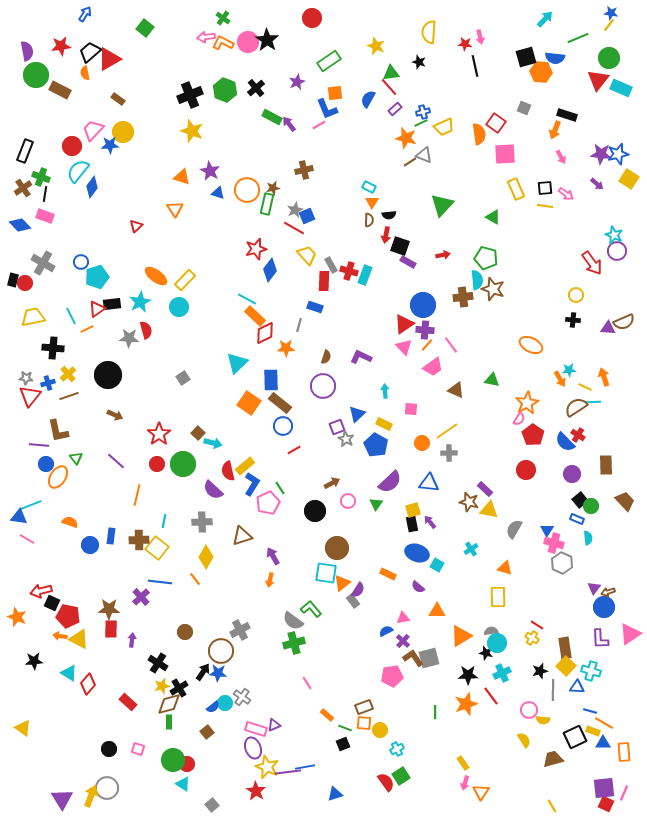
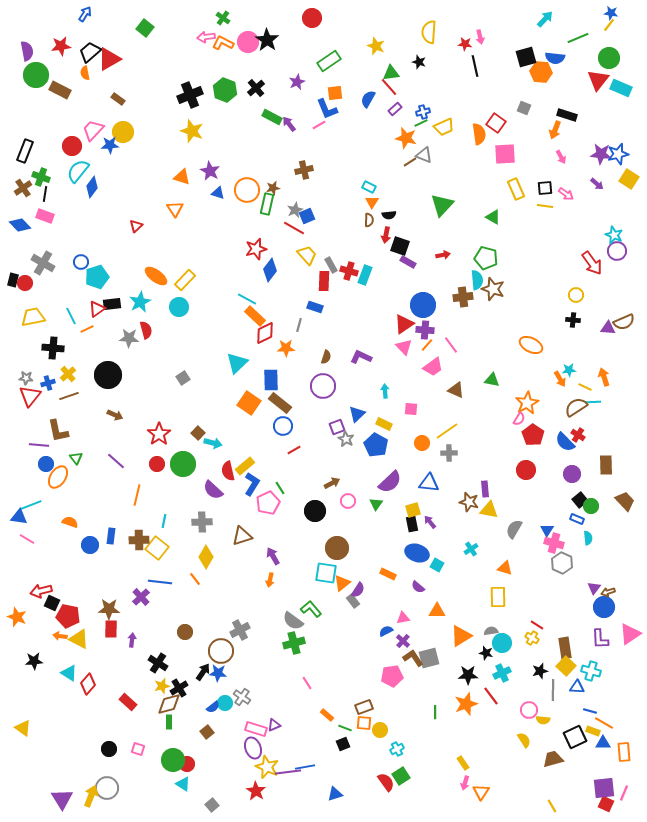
purple rectangle at (485, 489): rotated 42 degrees clockwise
cyan circle at (497, 643): moved 5 px right
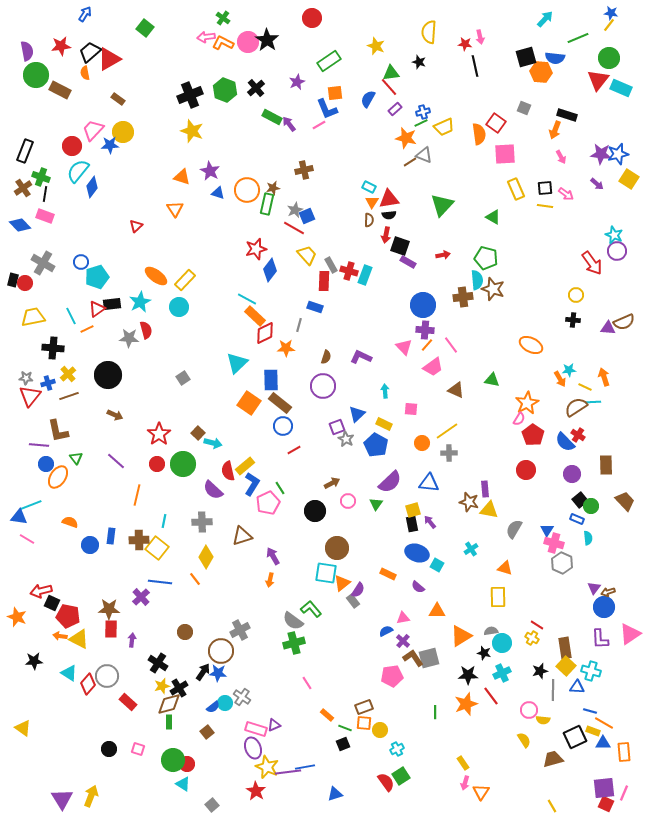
red triangle at (404, 324): moved 15 px left, 125 px up; rotated 25 degrees clockwise
black star at (486, 653): moved 2 px left
gray circle at (107, 788): moved 112 px up
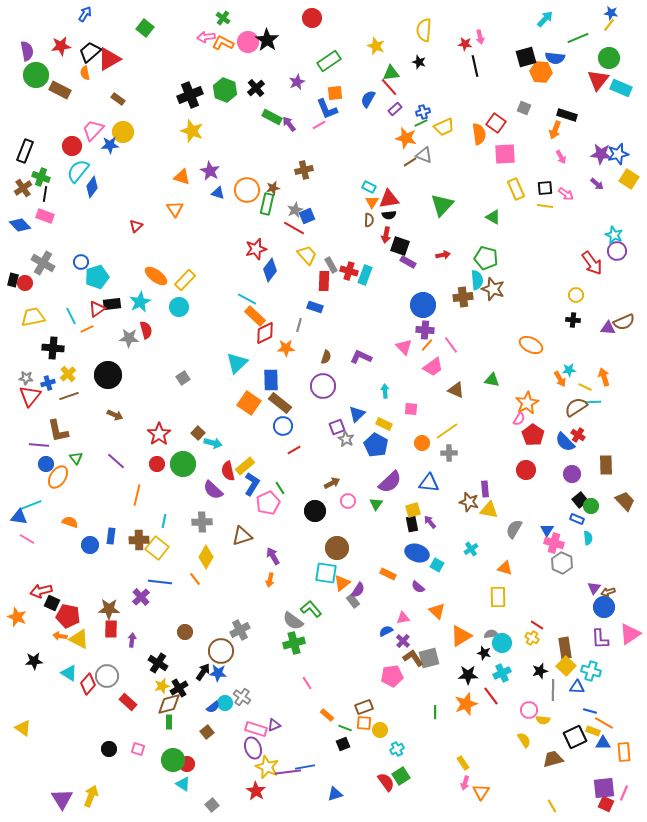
yellow semicircle at (429, 32): moved 5 px left, 2 px up
orange triangle at (437, 611): rotated 42 degrees clockwise
gray semicircle at (491, 631): moved 3 px down
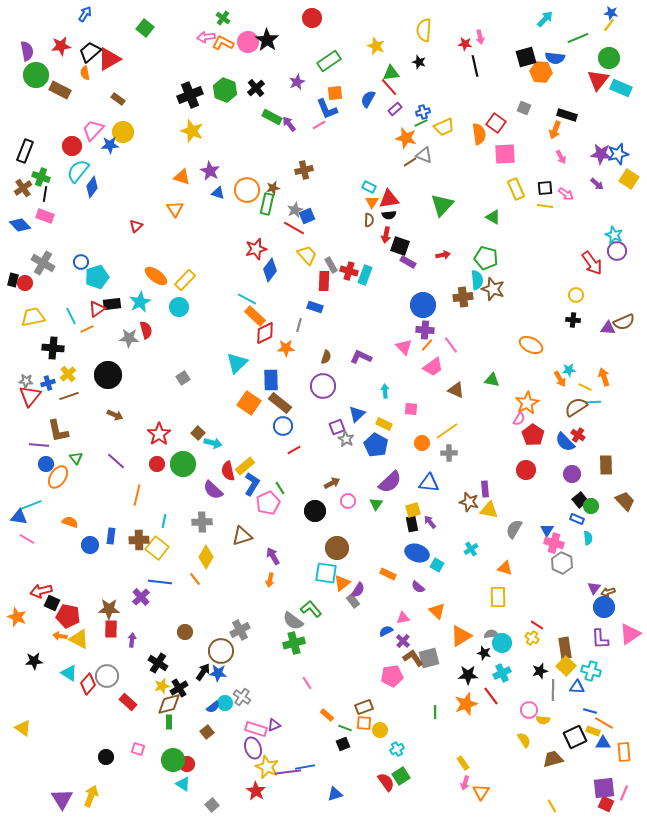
gray star at (26, 378): moved 3 px down
black circle at (109, 749): moved 3 px left, 8 px down
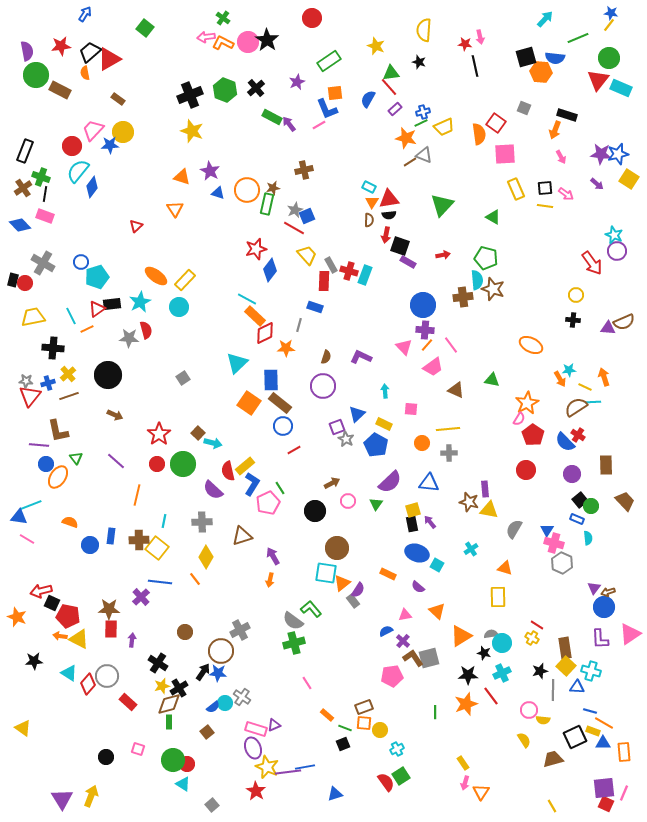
yellow line at (447, 431): moved 1 px right, 2 px up; rotated 30 degrees clockwise
pink triangle at (403, 618): moved 2 px right, 3 px up
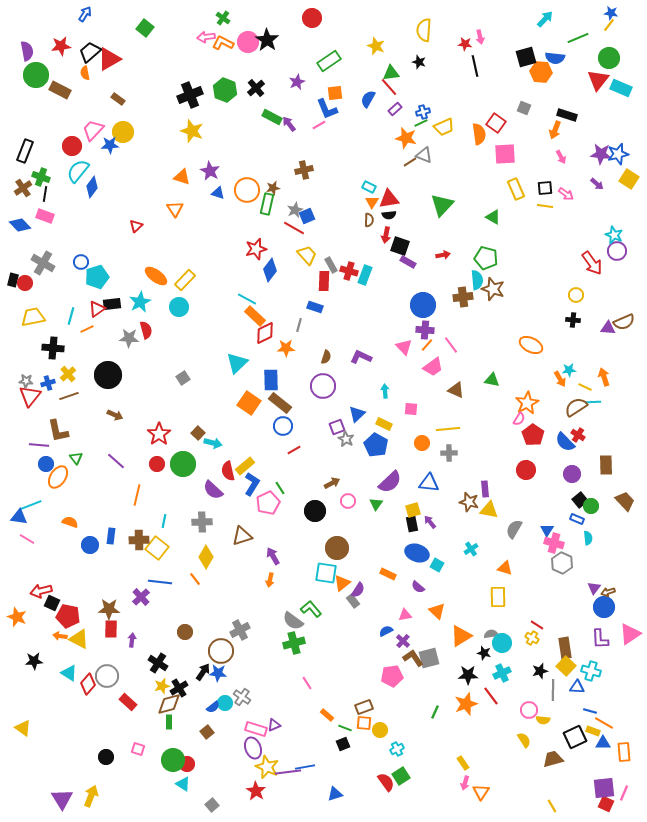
cyan line at (71, 316): rotated 42 degrees clockwise
green line at (435, 712): rotated 24 degrees clockwise
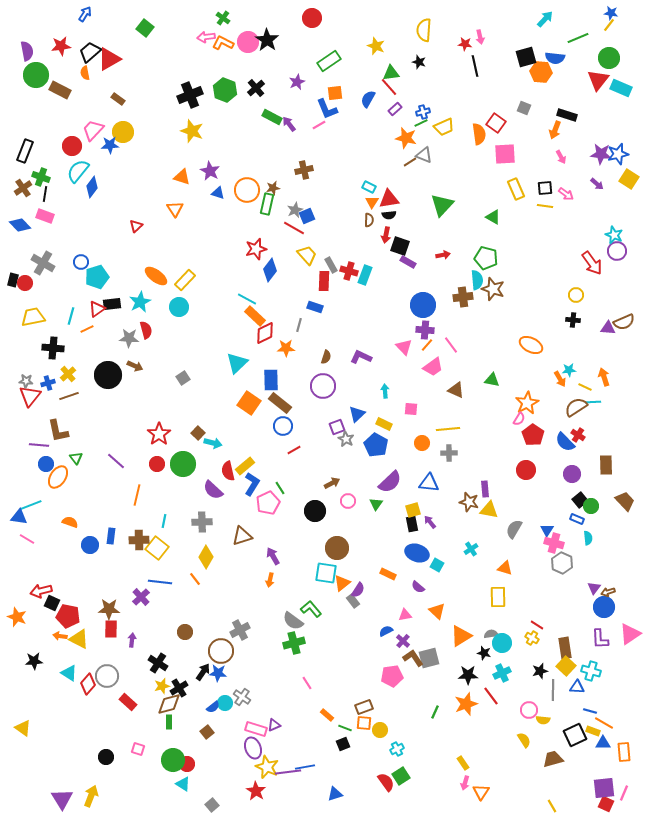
brown arrow at (115, 415): moved 20 px right, 49 px up
black square at (575, 737): moved 2 px up
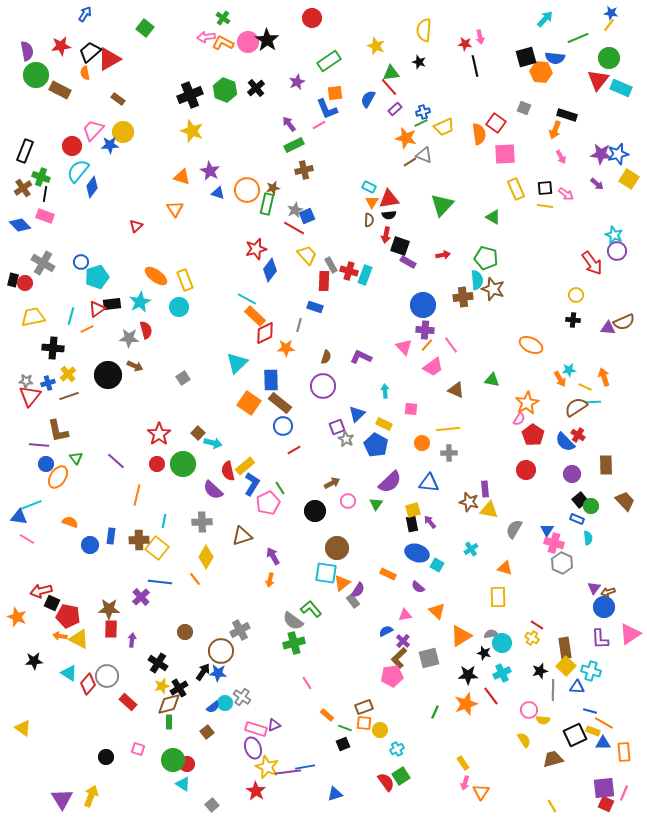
green rectangle at (272, 117): moved 22 px right, 28 px down; rotated 54 degrees counterclockwise
yellow rectangle at (185, 280): rotated 65 degrees counterclockwise
brown L-shape at (413, 658): moved 14 px left; rotated 100 degrees counterclockwise
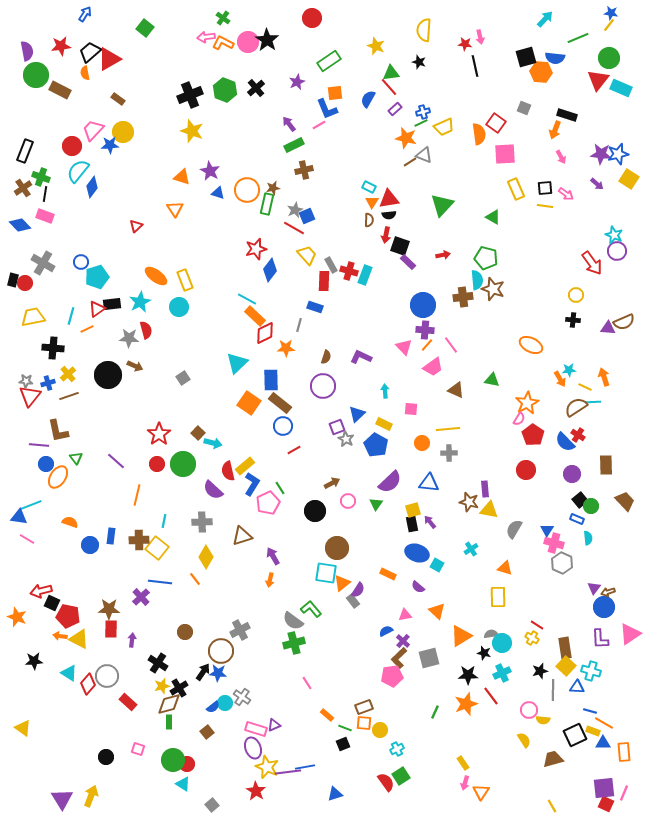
purple rectangle at (408, 262): rotated 14 degrees clockwise
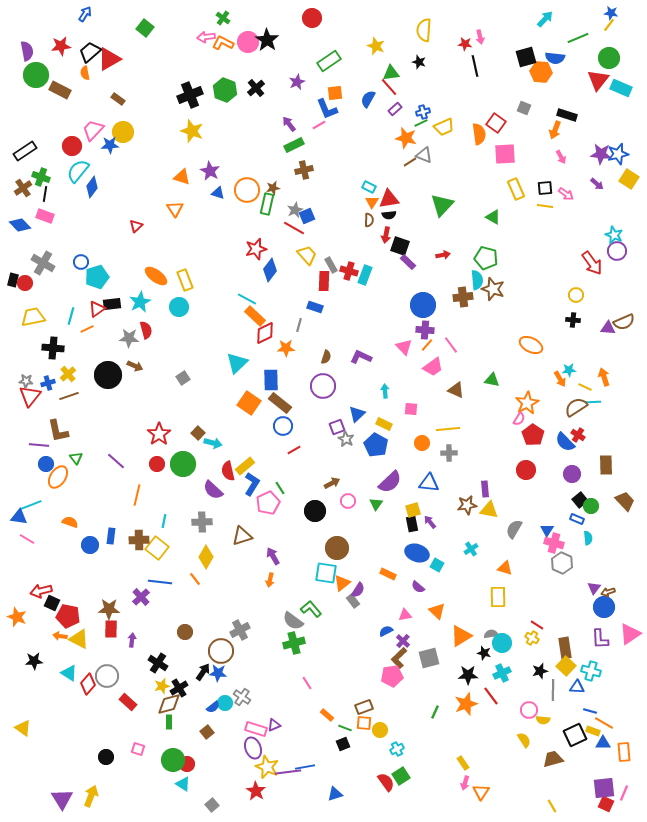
black rectangle at (25, 151): rotated 35 degrees clockwise
brown star at (469, 502): moved 2 px left, 3 px down; rotated 24 degrees counterclockwise
